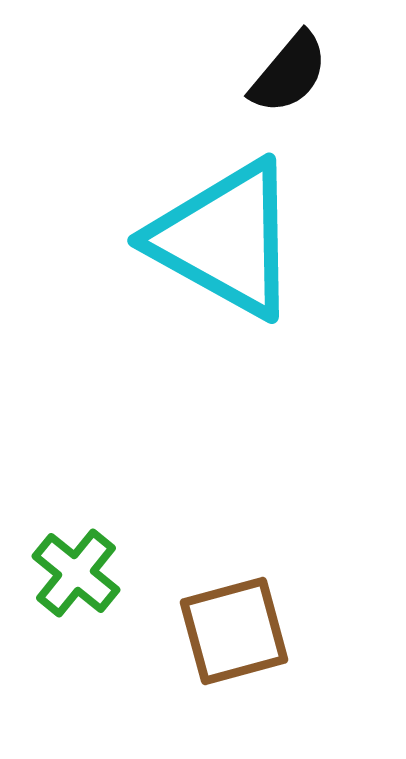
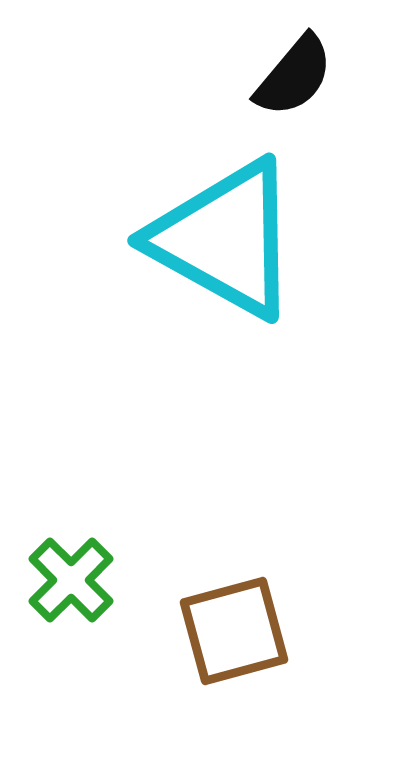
black semicircle: moved 5 px right, 3 px down
green cross: moved 5 px left, 7 px down; rotated 6 degrees clockwise
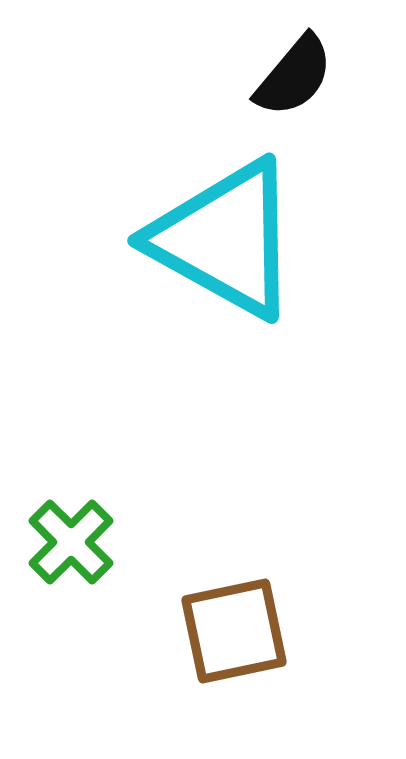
green cross: moved 38 px up
brown square: rotated 3 degrees clockwise
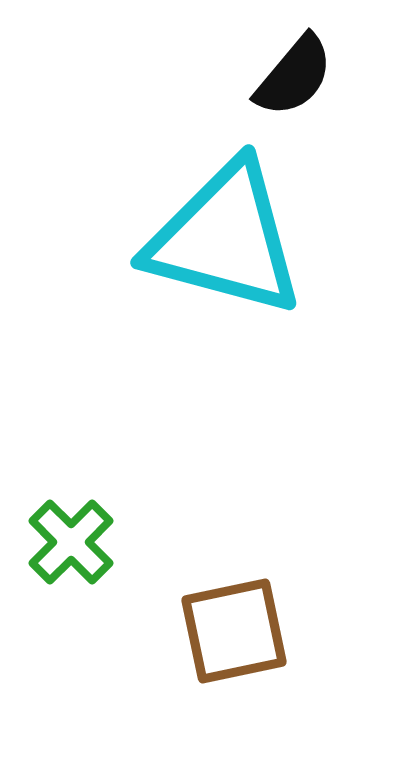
cyan triangle: rotated 14 degrees counterclockwise
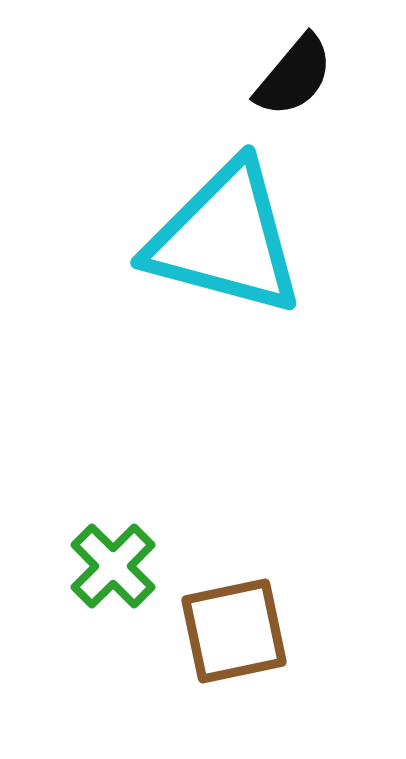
green cross: moved 42 px right, 24 px down
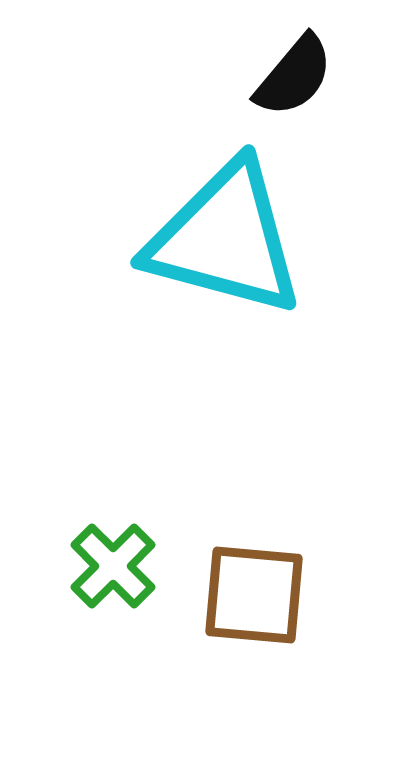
brown square: moved 20 px right, 36 px up; rotated 17 degrees clockwise
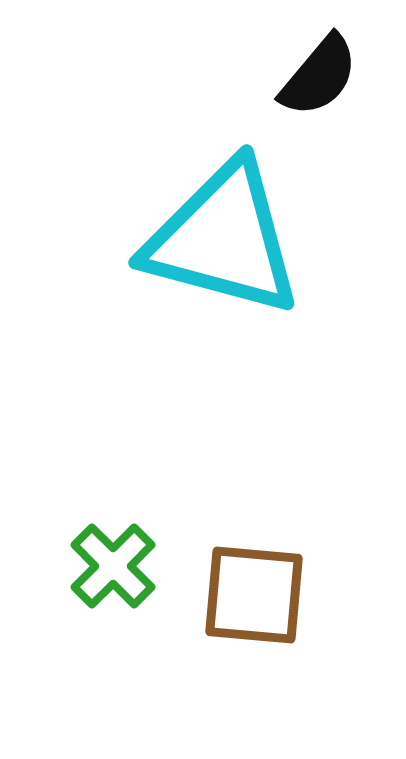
black semicircle: moved 25 px right
cyan triangle: moved 2 px left
